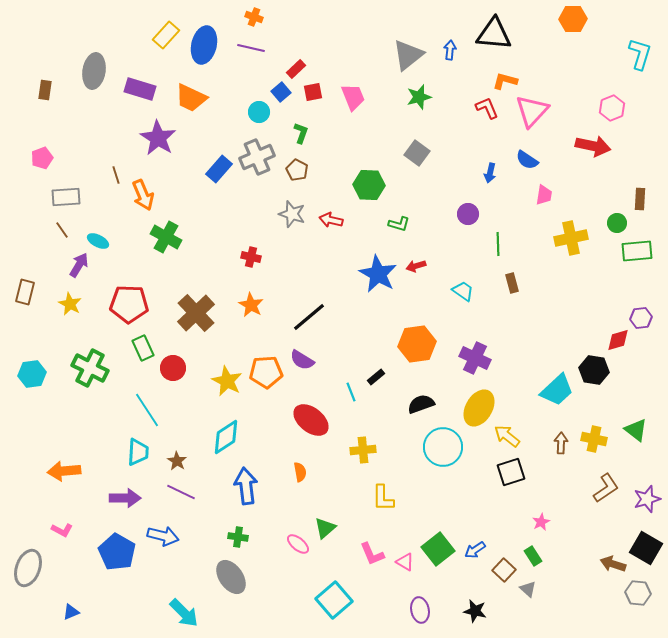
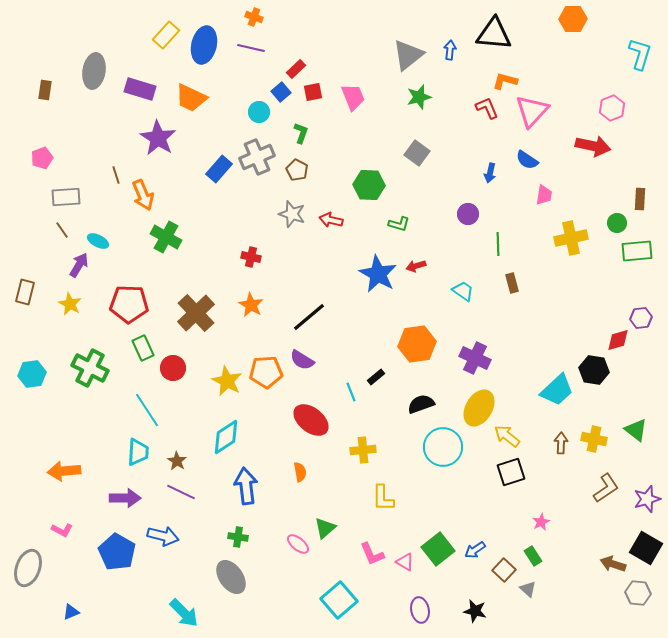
cyan square at (334, 600): moved 5 px right
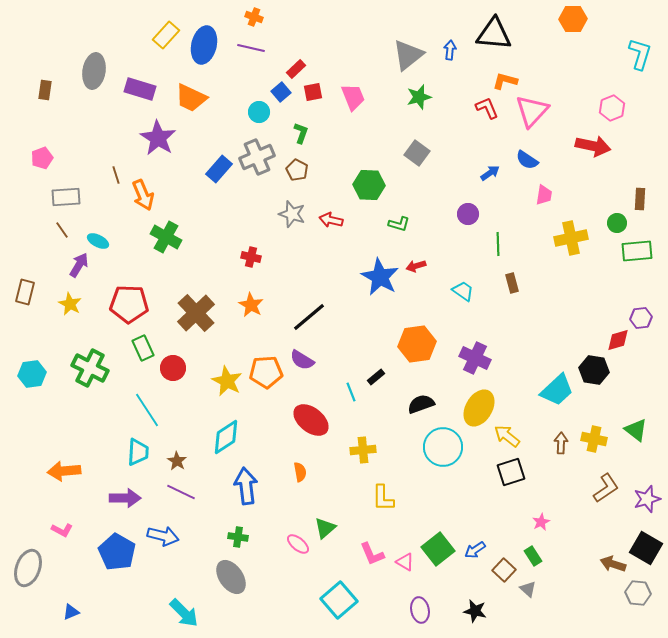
blue arrow at (490, 173): rotated 138 degrees counterclockwise
blue star at (378, 274): moved 2 px right, 3 px down
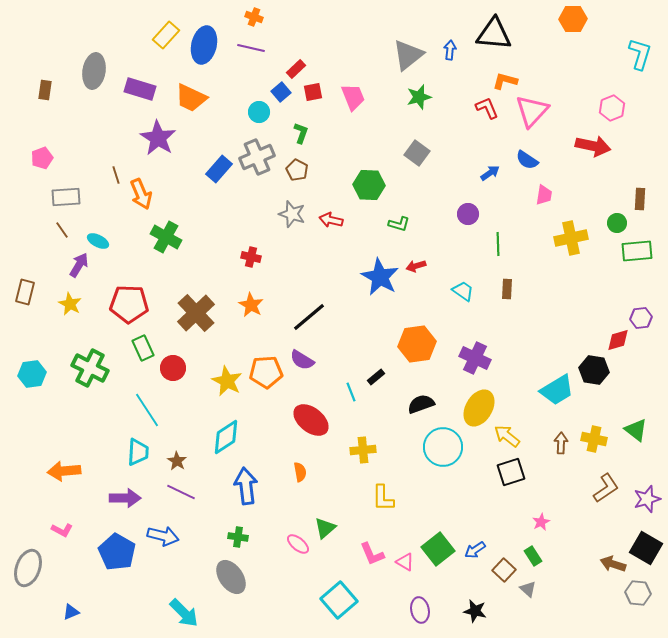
orange arrow at (143, 195): moved 2 px left, 1 px up
brown rectangle at (512, 283): moved 5 px left, 6 px down; rotated 18 degrees clockwise
cyan trapezoid at (557, 390): rotated 12 degrees clockwise
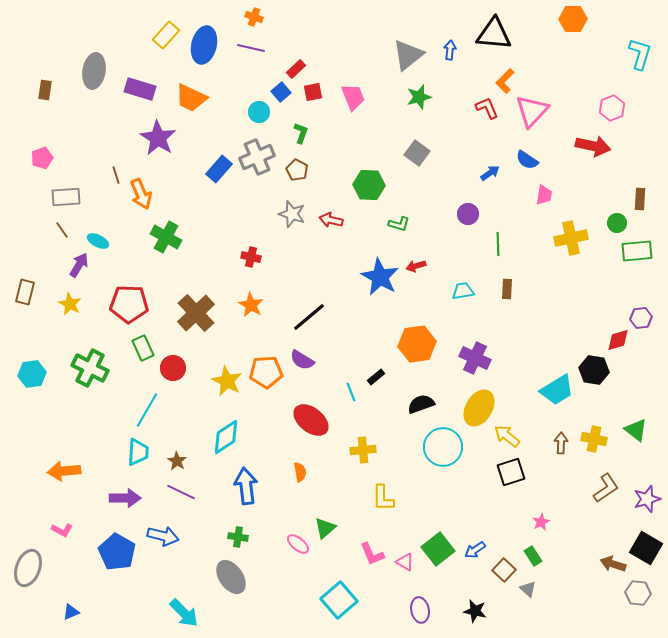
orange L-shape at (505, 81): rotated 60 degrees counterclockwise
cyan trapezoid at (463, 291): rotated 45 degrees counterclockwise
cyan line at (147, 410): rotated 63 degrees clockwise
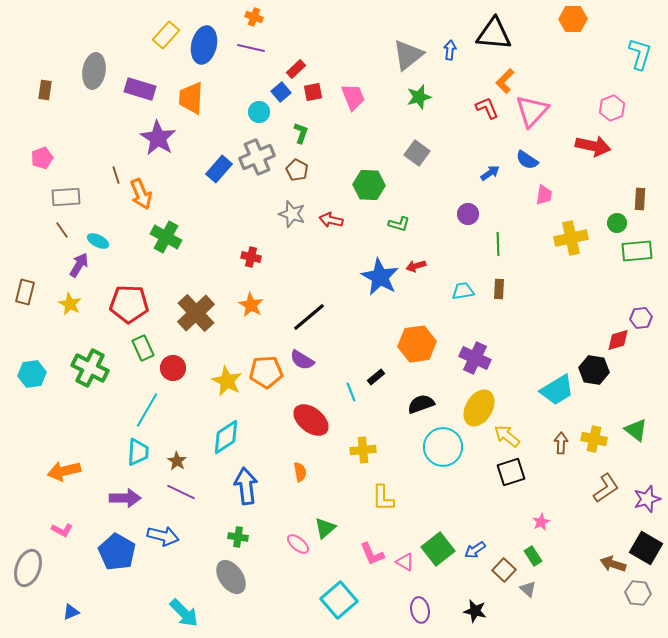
orange trapezoid at (191, 98): rotated 68 degrees clockwise
brown rectangle at (507, 289): moved 8 px left
orange arrow at (64, 471): rotated 8 degrees counterclockwise
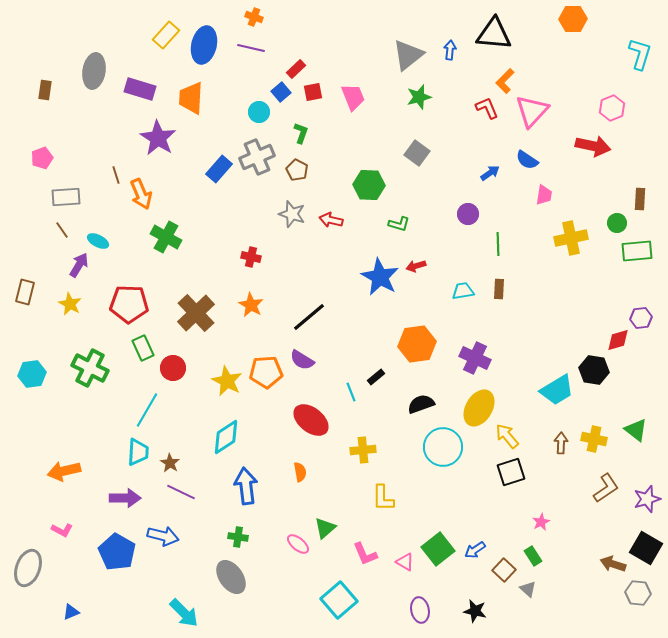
yellow arrow at (507, 436): rotated 12 degrees clockwise
brown star at (177, 461): moved 7 px left, 2 px down
pink L-shape at (372, 554): moved 7 px left
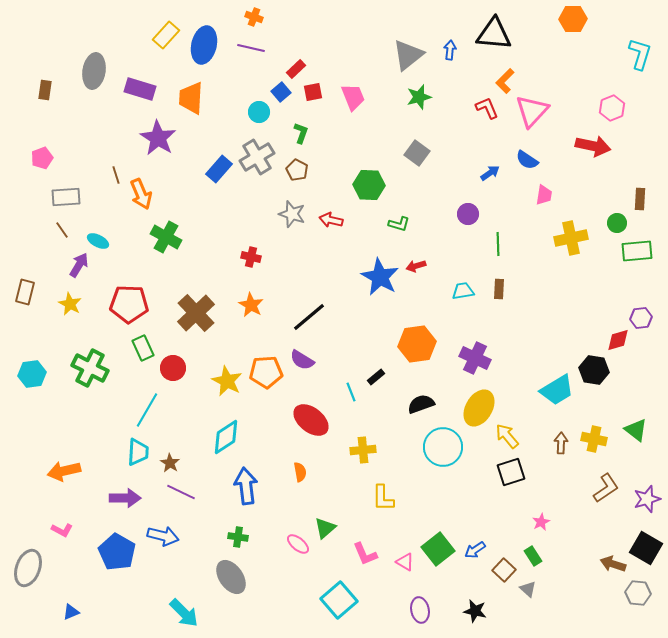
gray cross at (257, 157): rotated 8 degrees counterclockwise
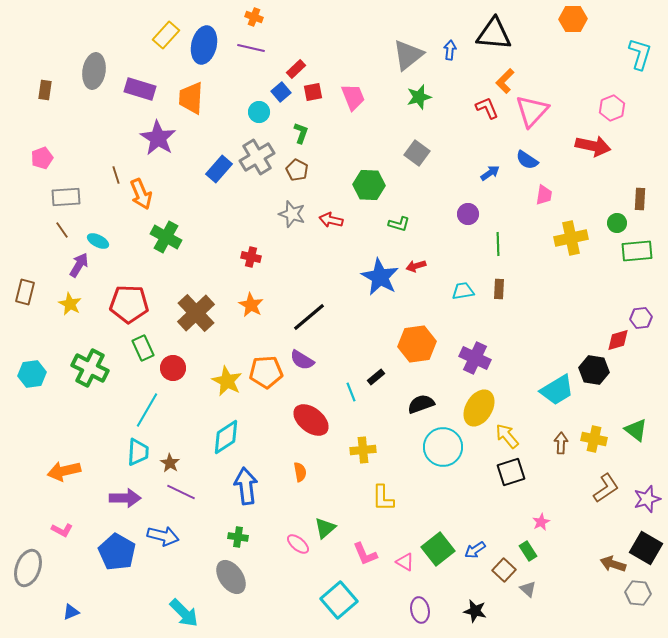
green rectangle at (533, 556): moved 5 px left, 5 px up
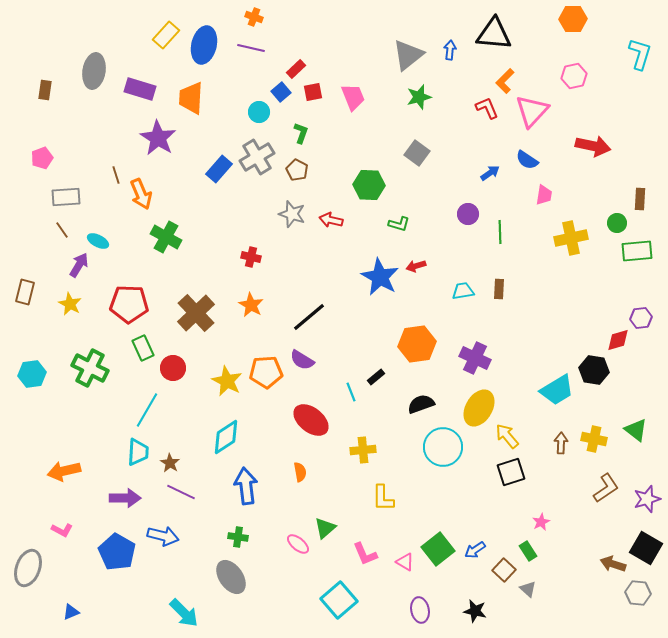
pink hexagon at (612, 108): moved 38 px left, 32 px up; rotated 10 degrees clockwise
green line at (498, 244): moved 2 px right, 12 px up
